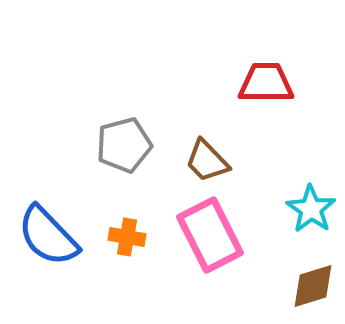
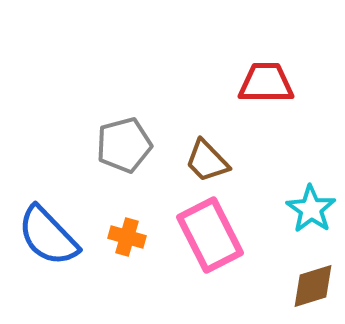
orange cross: rotated 6 degrees clockwise
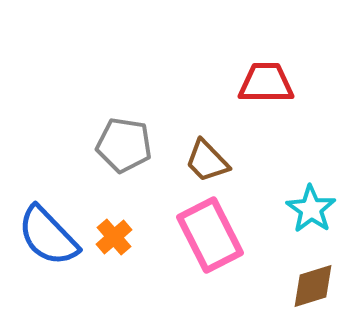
gray pentagon: rotated 24 degrees clockwise
orange cross: moved 13 px left; rotated 33 degrees clockwise
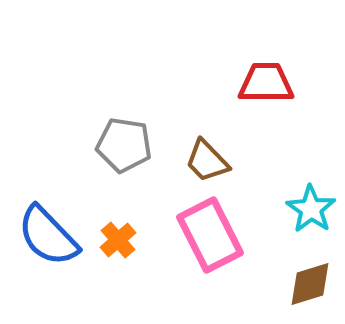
orange cross: moved 4 px right, 3 px down
brown diamond: moved 3 px left, 2 px up
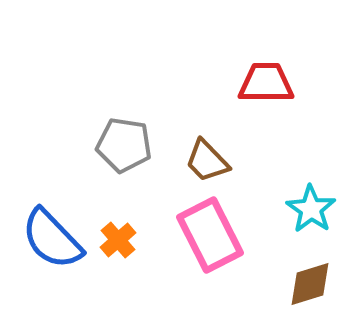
blue semicircle: moved 4 px right, 3 px down
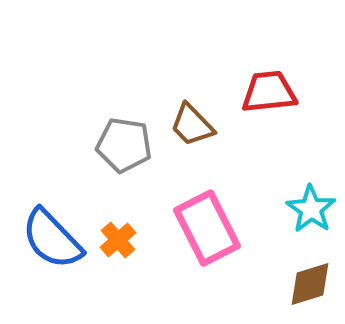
red trapezoid: moved 3 px right, 9 px down; rotated 6 degrees counterclockwise
brown trapezoid: moved 15 px left, 36 px up
pink rectangle: moved 3 px left, 7 px up
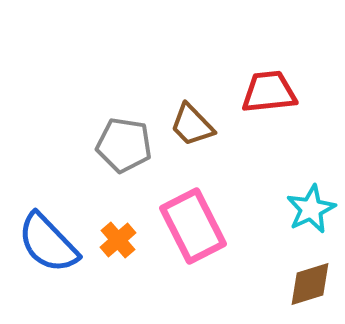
cyan star: rotated 12 degrees clockwise
pink rectangle: moved 14 px left, 2 px up
blue semicircle: moved 4 px left, 4 px down
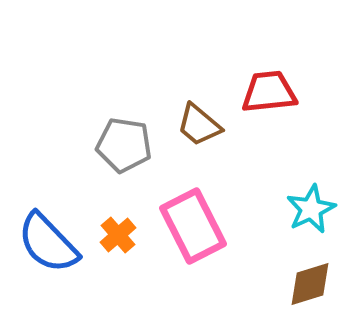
brown trapezoid: moved 7 px right; rotated 6 degrees counterclockwise
orange cross: moved 5 px up
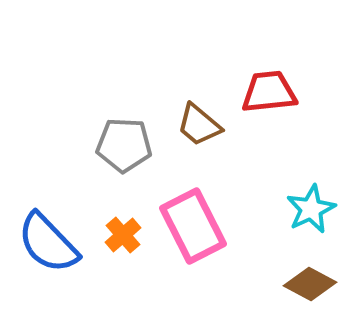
gray pentagon: rotated 6 degrees counterclockwise
orange cross: moved 5 px right
brown diamond: rotated 45 degrees clockwise
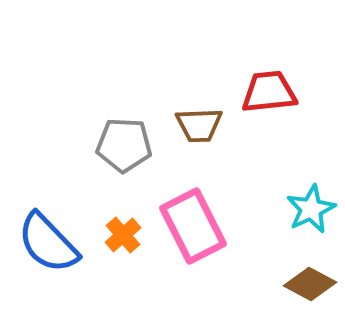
brown trapezoid: rotated 42 degrees counterclockwise
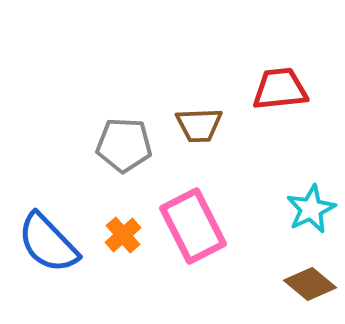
red trapezoid: moved 11 px right, 3 px up
brown diamond: rotated 12 degrees clockwise
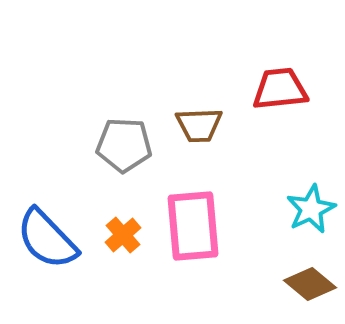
pink rectangle: rotated 22 degrees clockwise
blue semicircle: moved 1 px left, 4 px up
